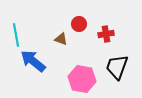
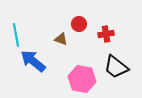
black trapezoid: moved 1 px left; rotated 72 degrees counterclockwise
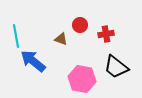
red circle: moved 1 px right, 1 px down
cyan line: moved 1 px down
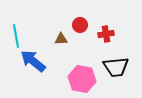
brown triangle: rotated 24 degrees counterclockwise
black trapezoid: rotated 44 degrees counterclockwise
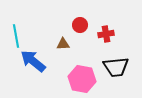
brown triangle: moved 2 px right, 5 px down
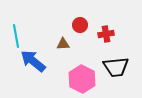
pink hexagon: rotated 16 degrees clockwise
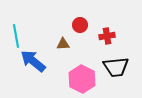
red cross: moved 1 px right, 2 px down
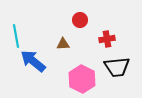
red circle: moved 5 px up
red cross: moved 3 px down
black trapezoid: moved 1 px right
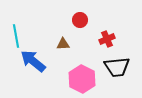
red cross: rotated 14 degrees counterclockwise
